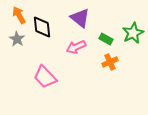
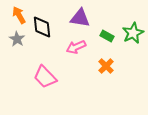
purple triangle: rotated 30 degrees counterclockwise
green rectangle: moved 1 px right, 3 px up
orange cross: moved 4 px left, 4 px down; rotated 21 degrees counterclockwise
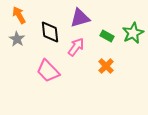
purple triangle: rotated 25 degrees counterclockwise
black diamond: moved 8 px right, 5 px down
pink arrow: rotated 150 degrees clockwise
pink trapezoid: moved 3 px right, 6 px up
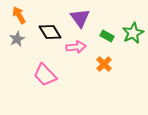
purple triangle: rotated 50 degrees counterclockwise
black diamond: rotated 25 degrees counterclockwise
gray star: rotated 14 degrees clockwise
pink arrow: rotated 48 degrees clockwise
orange cross: moved 2 px left, 2 px up
pink trapezoid: moved 3 px left, 4 px down
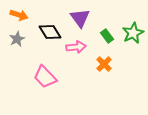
orange arrow: rotated 138 degrees clockwise
green rectangle: rotated 24 degrees clockwise
pink trapezoid: moved 2 px down
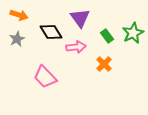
black diamond: moved 1 px right
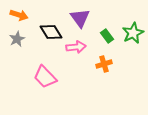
orange cross: rotated 28 degrees clockwise
